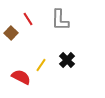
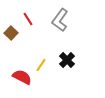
gray L-shape: rotated 35 degrees clockwise
red semicircle: moved 1 px right
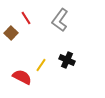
red line: moved 2 px left, 1 px up
black cross: rotated 21 degrees counterclockwise
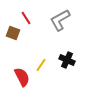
gray L-shape: rotated 25 degrees clockwise
brown square: moved 2 px right; rotated 24 degrees counterclockwise
red semicircle: rotated 36 degrees clockwise
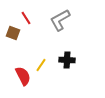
black cross: rotated 21 degrees counterclockwise
red semicircle: moved 1 px right, 1 px up
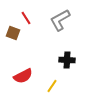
yellow line: moved 11 px right, 21 px down
red semicircle: rotated 90 degrees clockwise
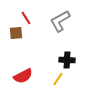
gray L-shape: moved 1 px down
brown square: moved 3 px right; rotated 24 degrees counterclockwise
yellow line: moved 6 px right, 7 px up
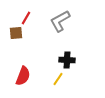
red line: rotated 64 degrees clockwise
red semicircle: rotated 42 degrees counterclockwise
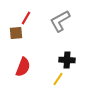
red semicircle: moved 9 px up
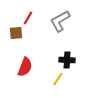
red line: moved 2 px right
red semicircle: moved 2 px right
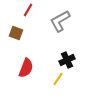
red line: moved 8 px up
brown square: rotated 24 degrees clockwise
black cross: rotated 28 degrees counterclockwise
red semicircle: moved 1 px right, 1 px down
